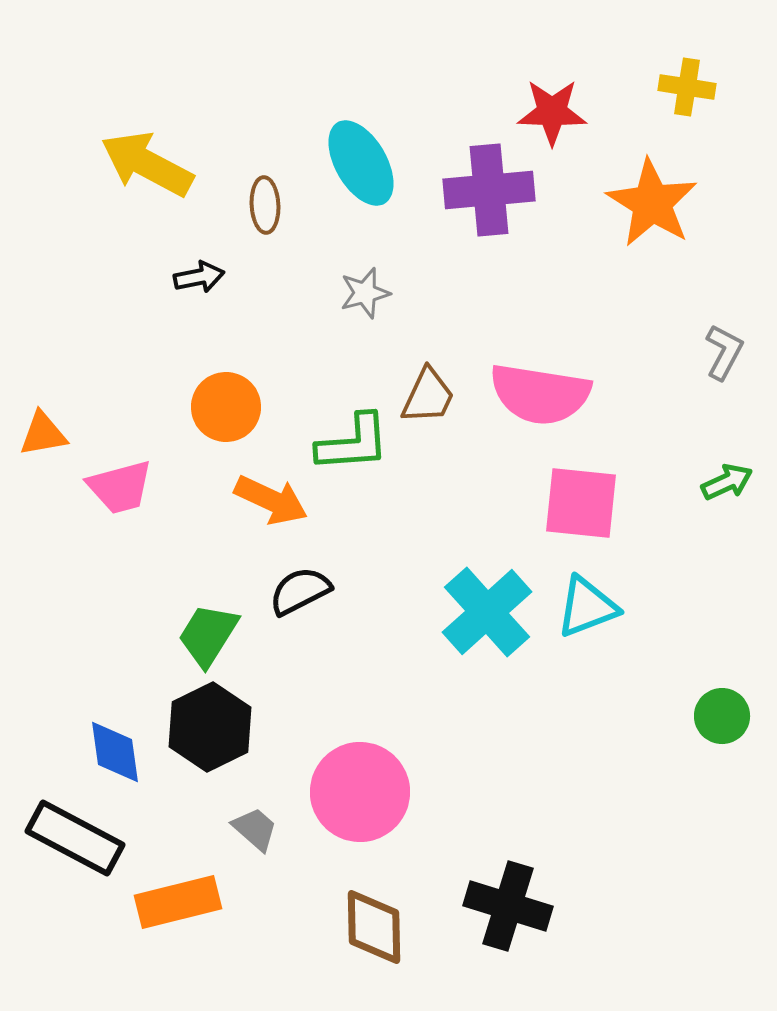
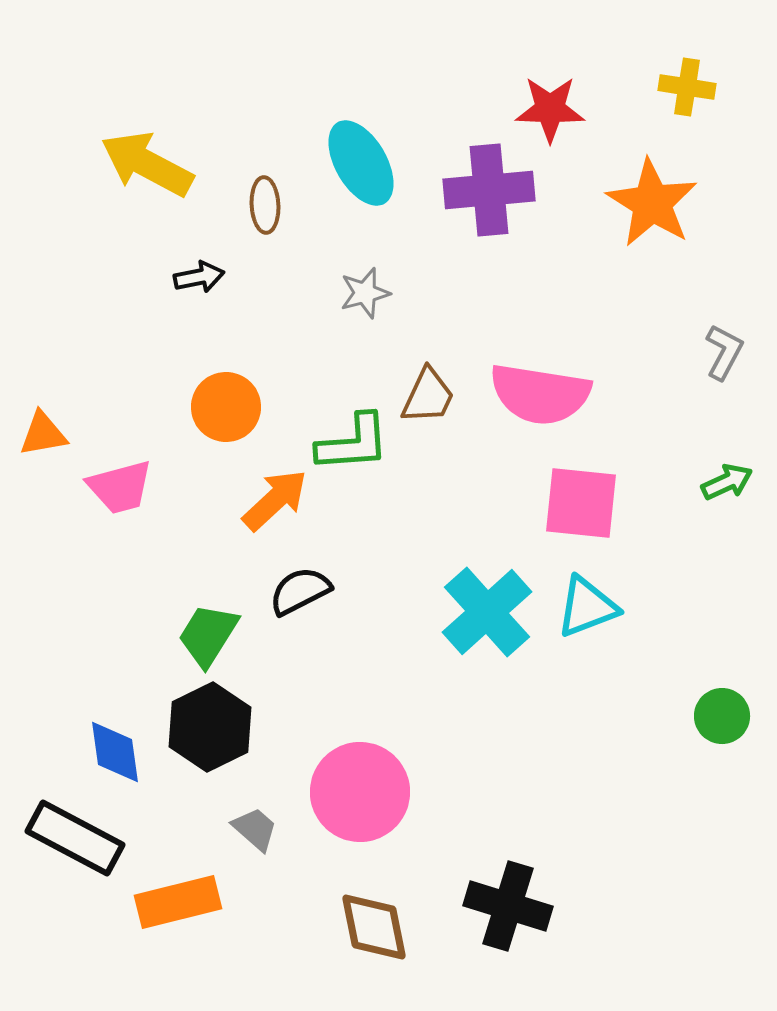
red star: moved 2 px left, 3 px up
orange arrow: moved 4 px right; rotated 68 degrees counterclockwise
brown diamond: rotated 10 degrees counterclockwise
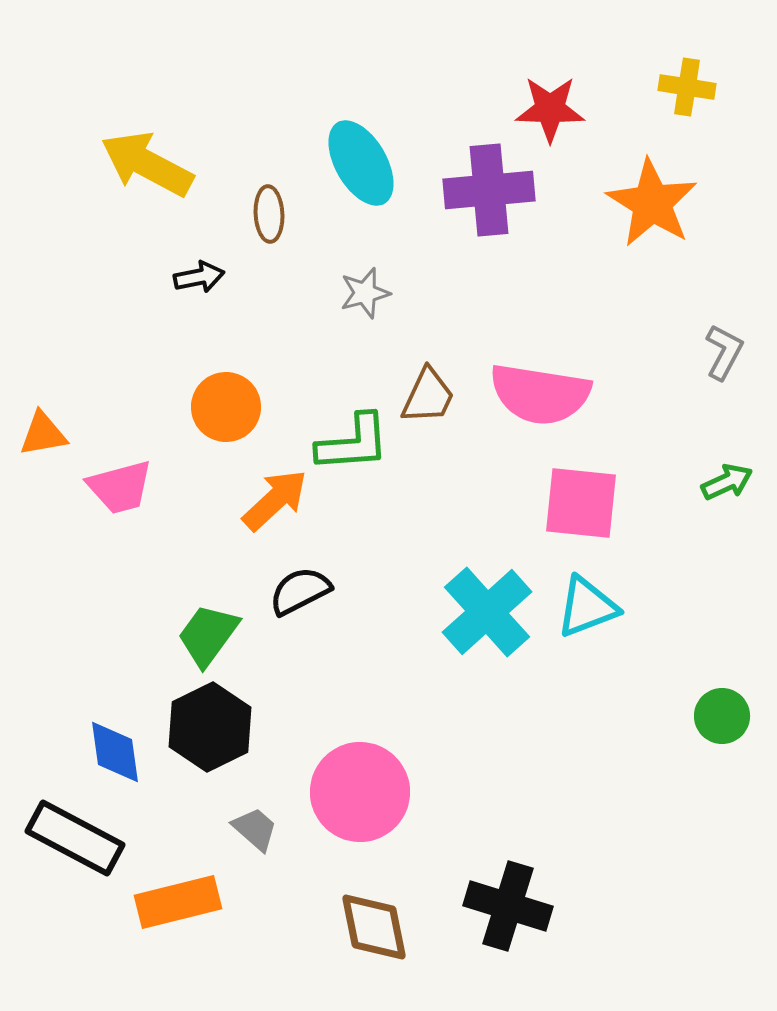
brown ellipse: moved 4 px right, 9 px down
green trapezoid: rotated 4 degrees clockwise
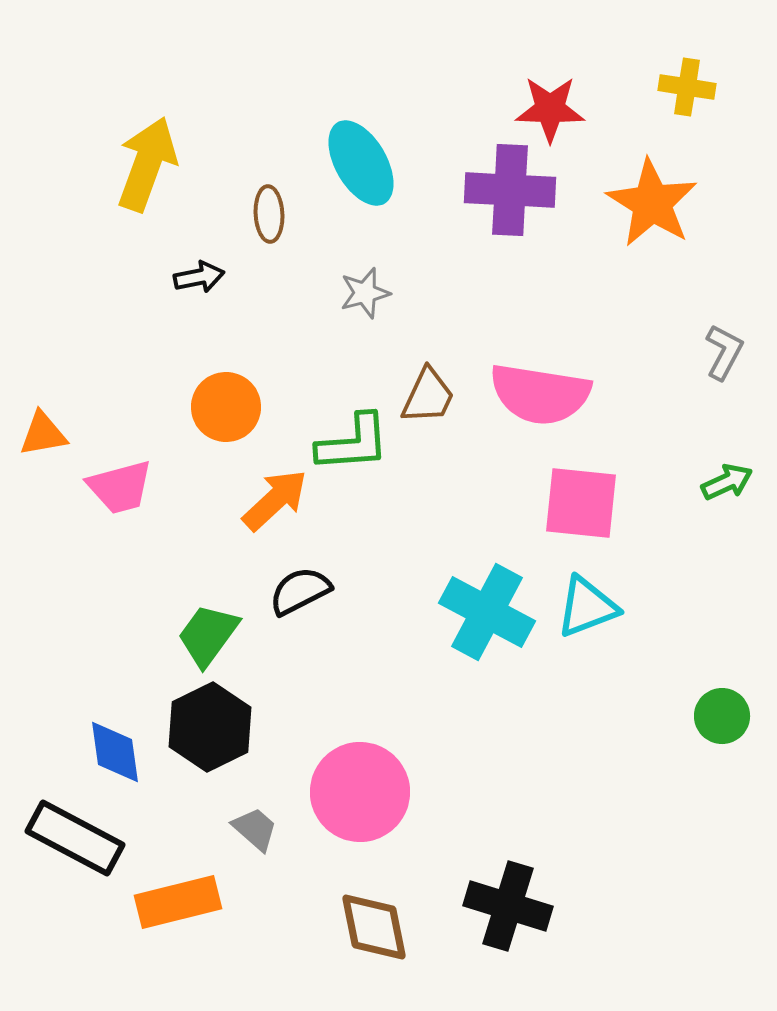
yellow arrow: rotated 82 degrees clockwise
purple cross: moved 21 px right; rotated 8 degrees clockwise
cyan cross: rotated 20 degrees counterclockwise
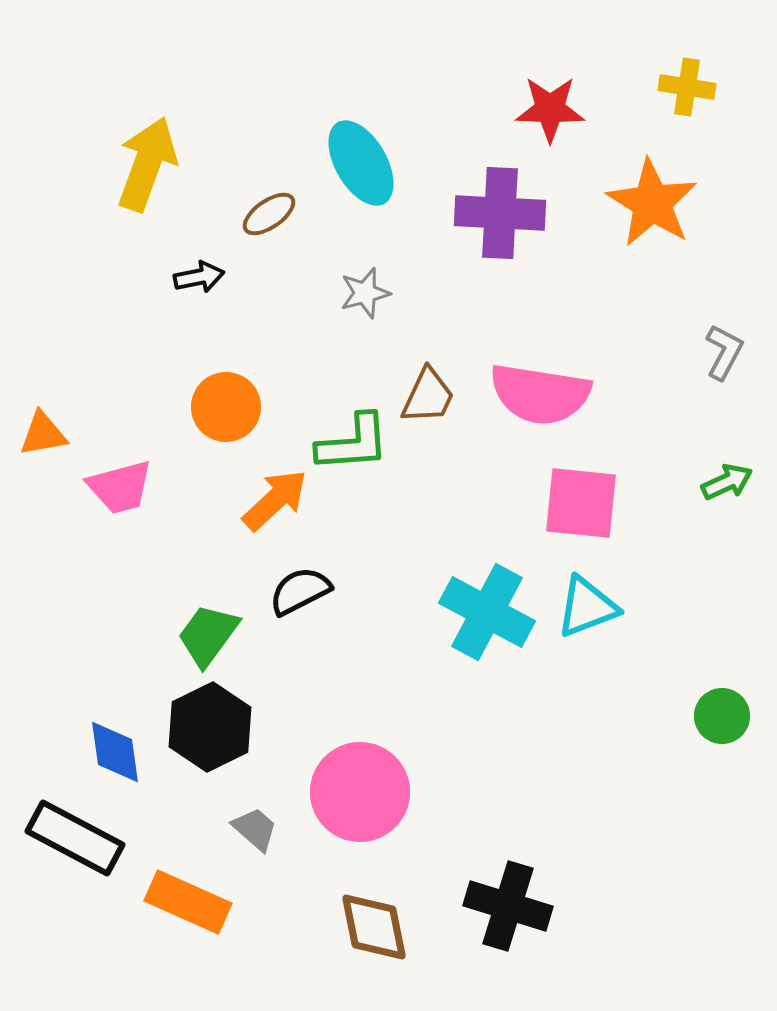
purple cross: moved 10 px left, 23 px down
brown ellipse: rotated 58 degrees clockwise
orange rectangle: moved 10 px right; rotated 38 degrees clockwise
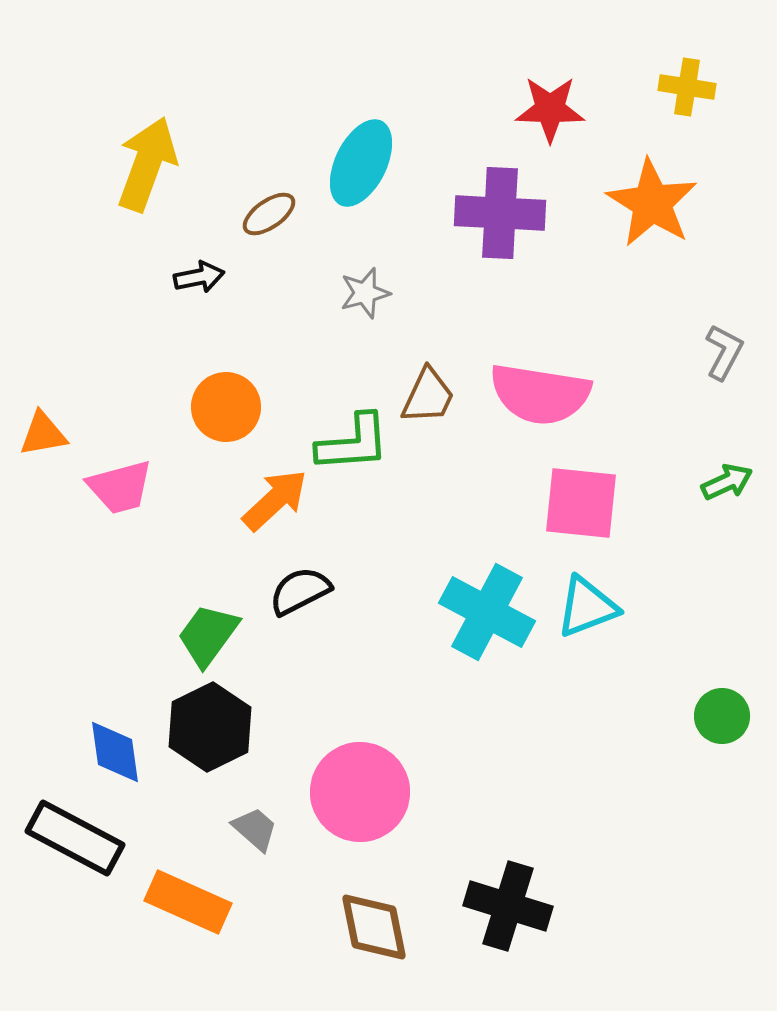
cyan ellipse: rotated 56 degrees clockwise
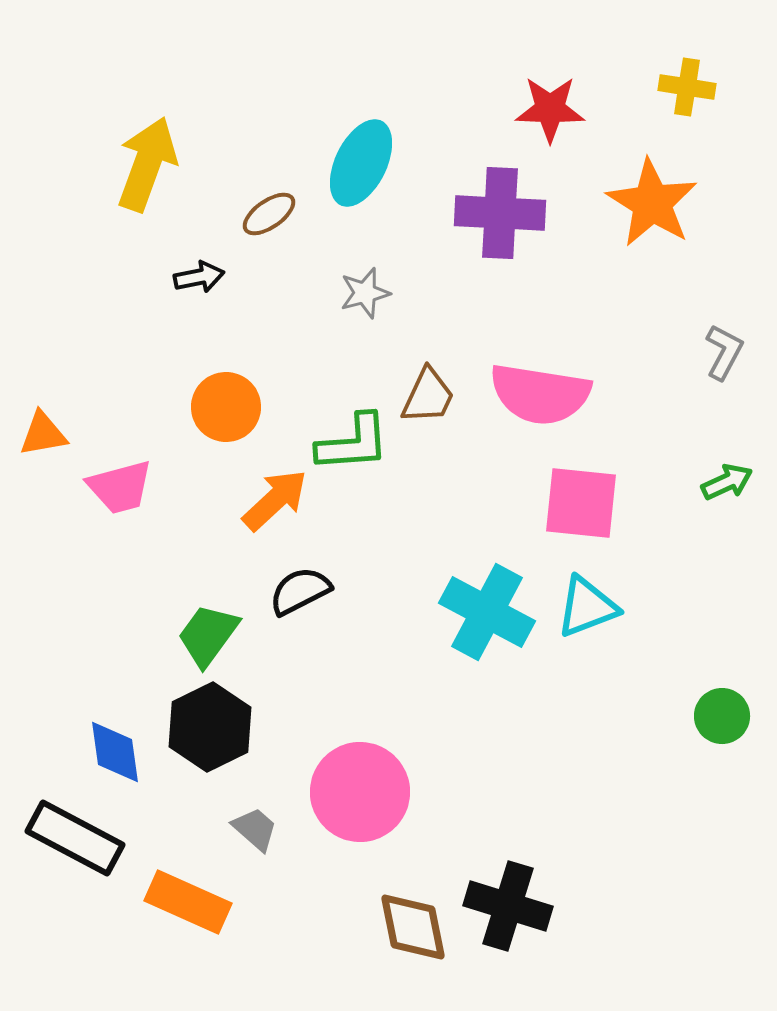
brown diamond: moved 39 px right
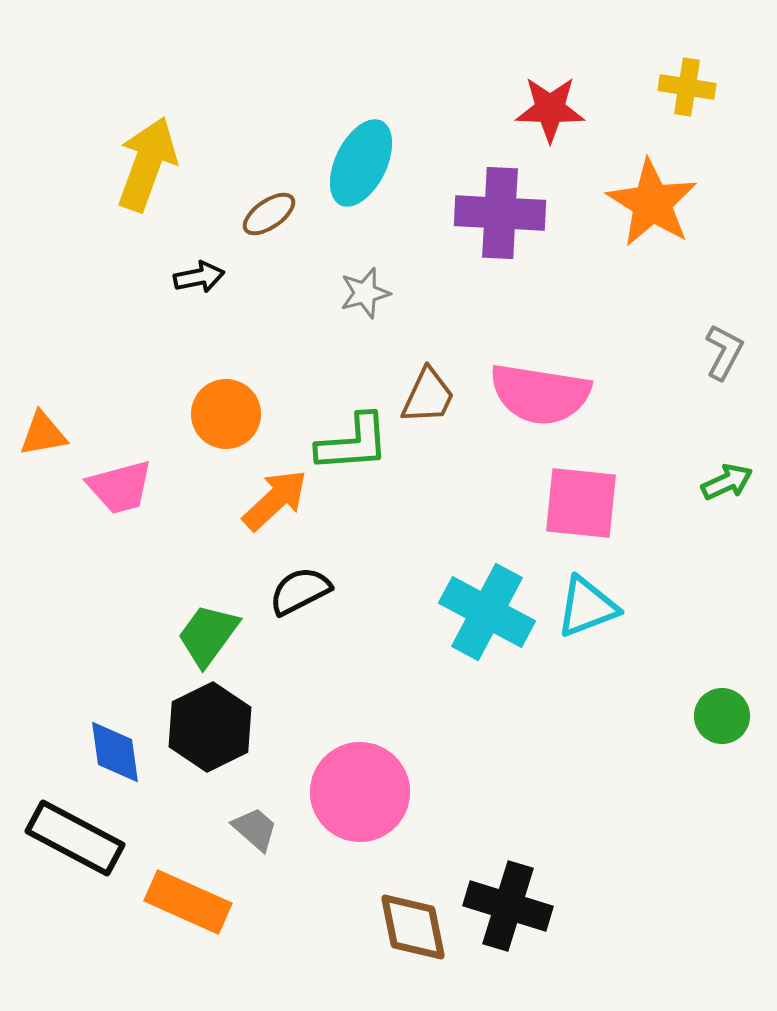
orange circle: moved 7 px down
